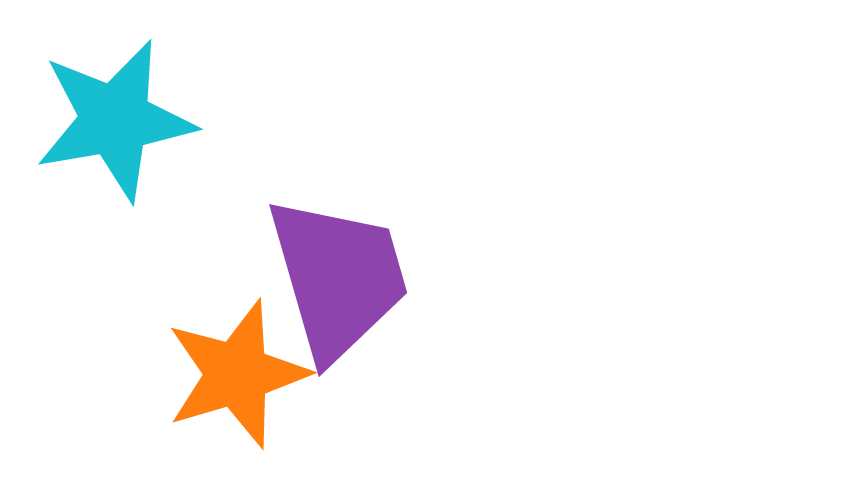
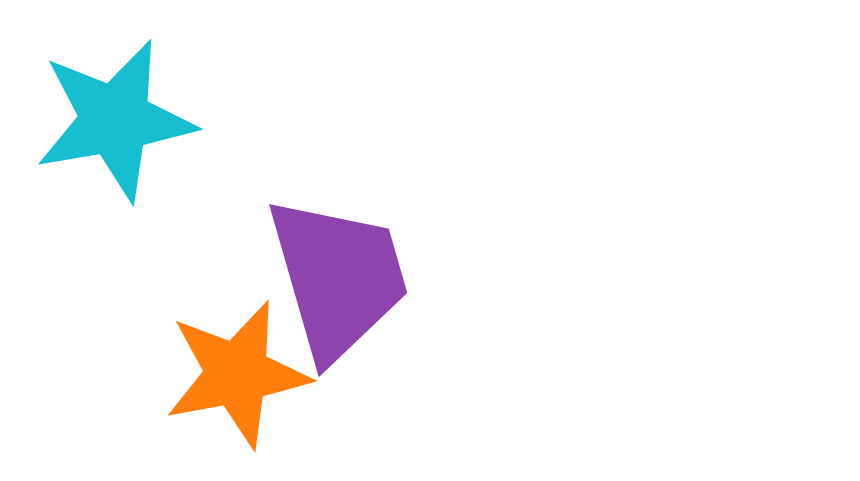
orange star: rotated 6 degrees clockwise
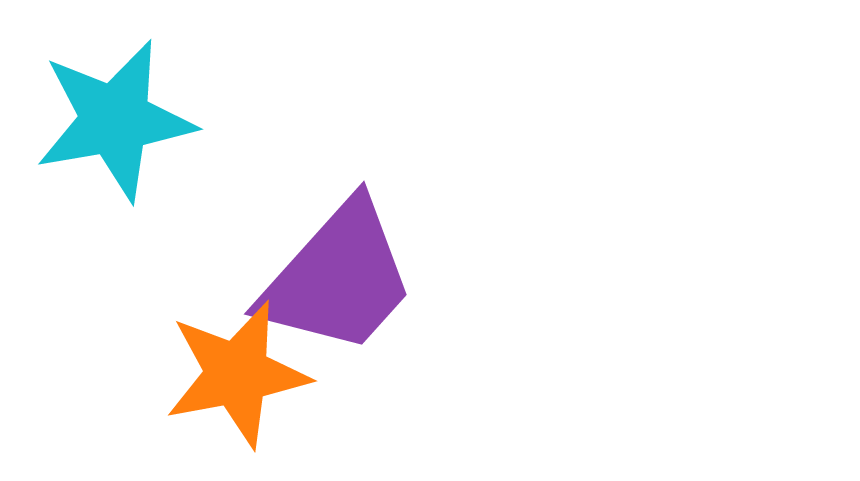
purple trapezoid: rotated 58 degrees clockwise
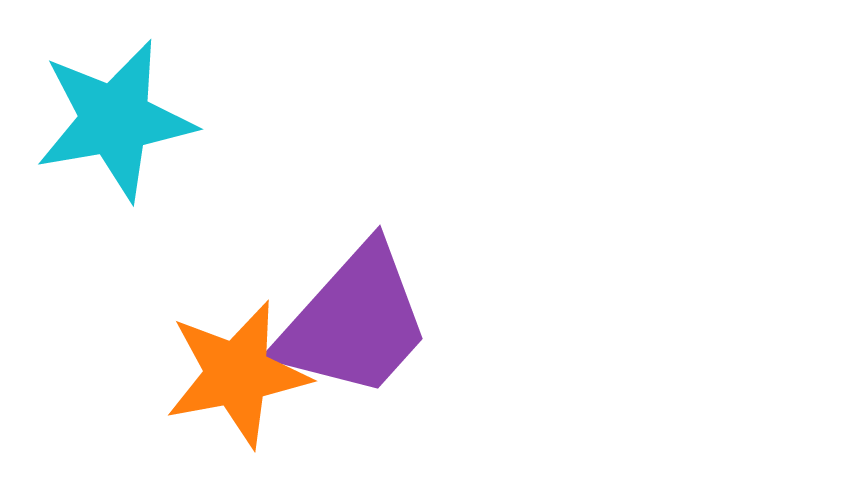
purple trapezoid: moved 16 px right, 44 px down
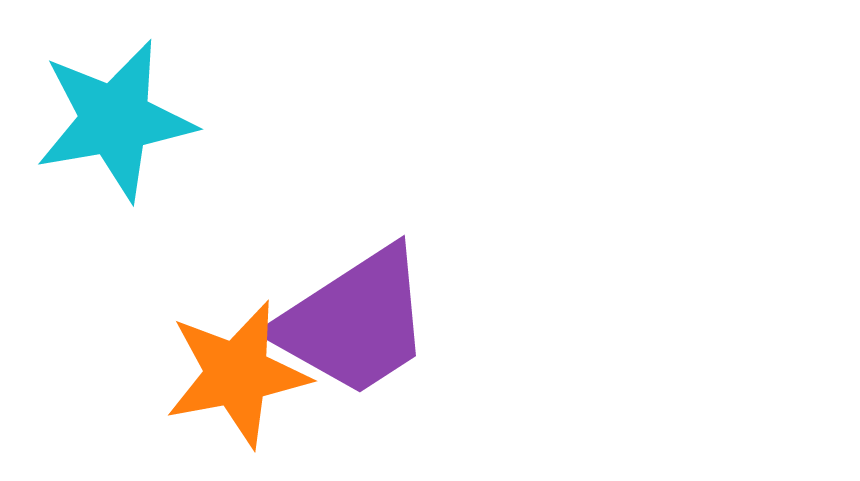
purple trapezoid: rotated 15 degrees clockwise
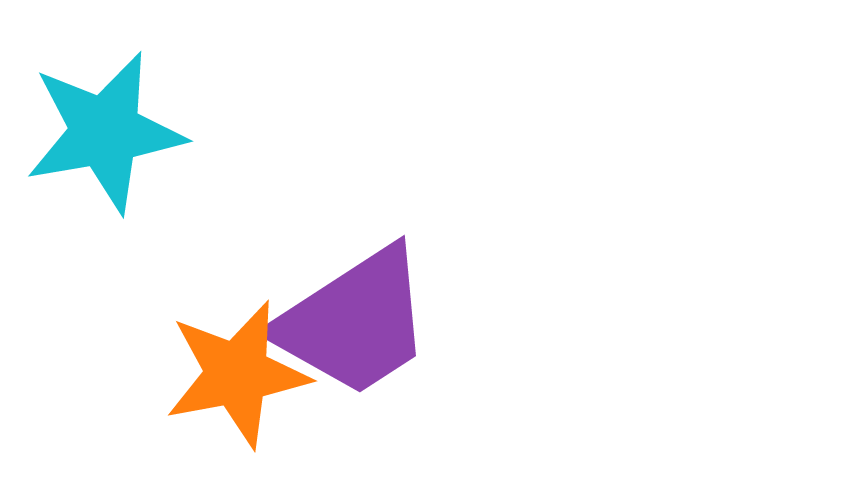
cyan star: moved 10 px left, 12 px down
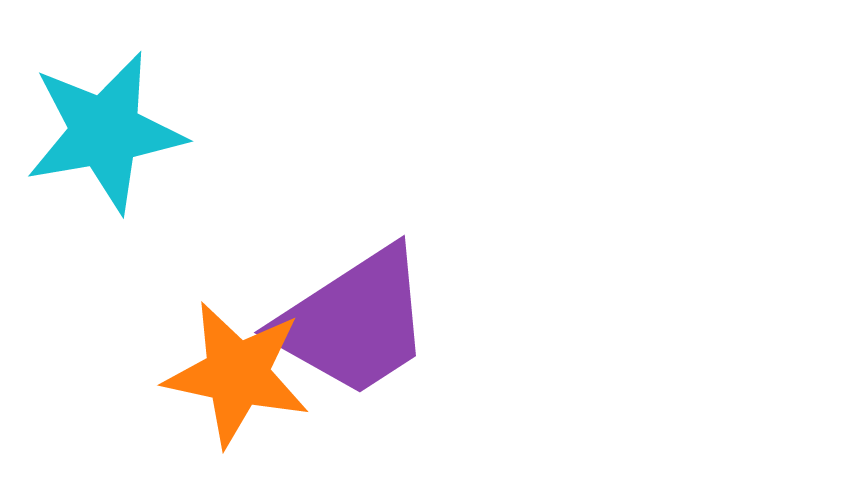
orange star: rotated 23 degrees clockwise
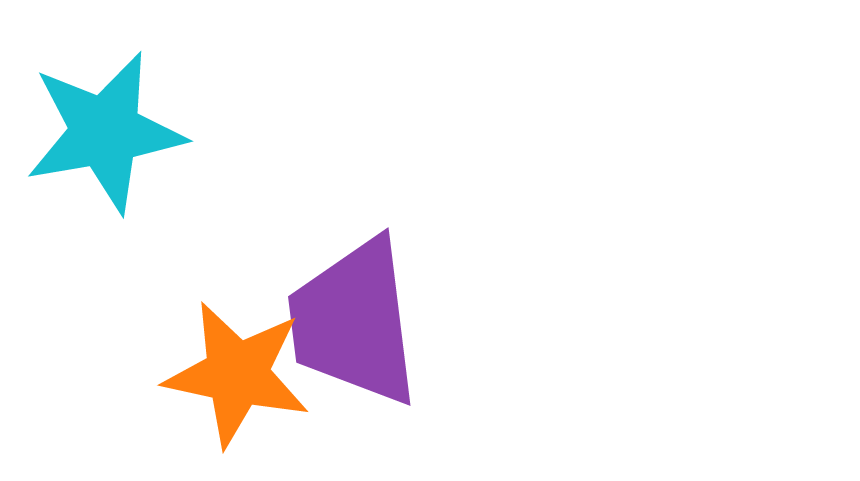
purple trapezoid: rotated 116 degrees clockwise
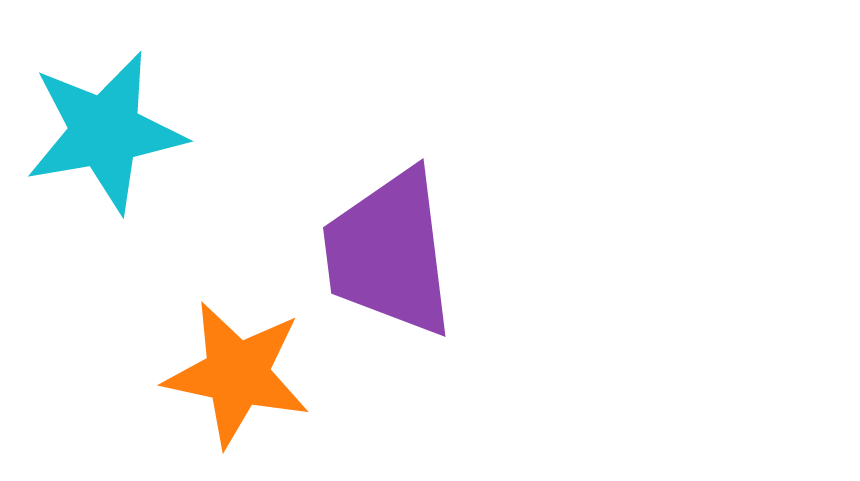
purple trapezoid: moved 35 px right, 69 px up
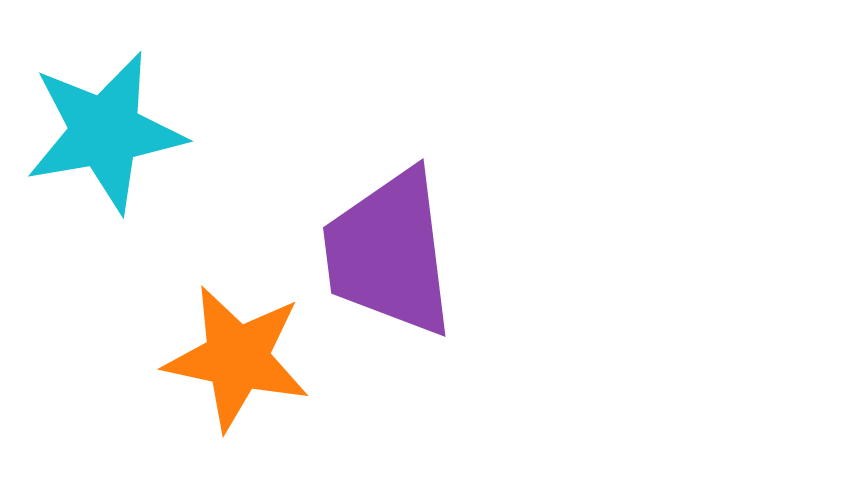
orange star: moved 16 px up
